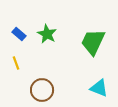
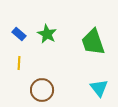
green trapezoid: rotated 44 degrees counterclockwise
yellow line: moved 3 px right; rotated 24 degrees clockwise
cyan triangle: rotated 30 degrees clockwise
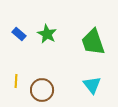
yellow line: moved 3 px left, 18 px down
cyan triangle: moved 7 px left, 3 px up
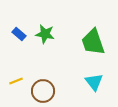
green star: moved 2 px left; rotated 18 degrees counterclockwise
yellow line: rotated 64 degrees clockwise
cyan triangle: moved 2 px right, 3 px up
brown circle: moved 1 px right, 1 px down
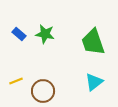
cyan triangle: rotated 30 degrees clockwise
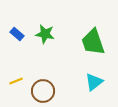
blue rectangle: moved 2 px left
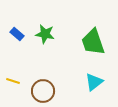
yellow line: moved 3 px left; rotated 40 degrees clockwise
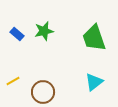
green star: moved 1 px left, 3 px up; rotated 24 degrees counterclockwise
green trapezoid: moved 1 px right, 4 px up
yellow line: rotated 48 degrees counterclockwise
brown circle: moved 1 px down
